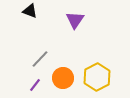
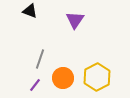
gray line: rotated 24 degrees counterclockwise
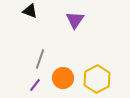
yellow hexagon: moved 2 px down
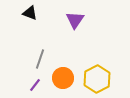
black triangle: moved 2 px down
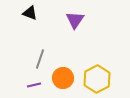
purple line: moved 1 px left; rotated 40 degrees clockwise
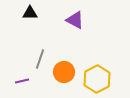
black triangle: rotated 21 degrees counterclockwise
purple triangle: rotated 36 degrees counterclockwise
orange circle: moved 1 px right, 6 px up
purple line: moved 12 px left, 4 px up
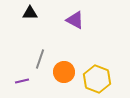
yellow hexagon: rotated 12 degrees counterclockwise
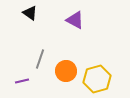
black triangle: rotated 35 degrees clockwise
orange circle: moved 2 px right, 1 px up
yellow hexagon: rotated 24 degrees clockwise
